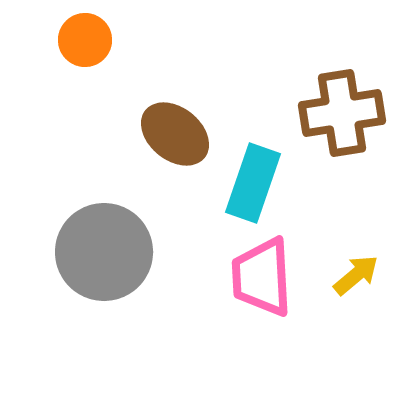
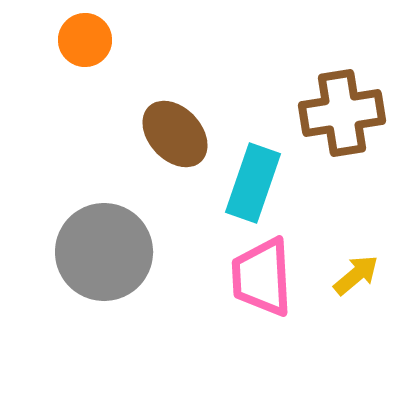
brown ellipse: rotated 8 degrees clockwise
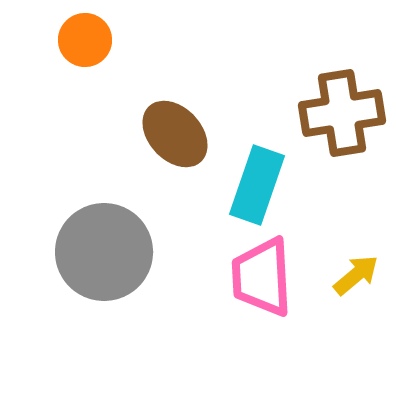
cyan rectangle: moved 4 px right, 2 px down
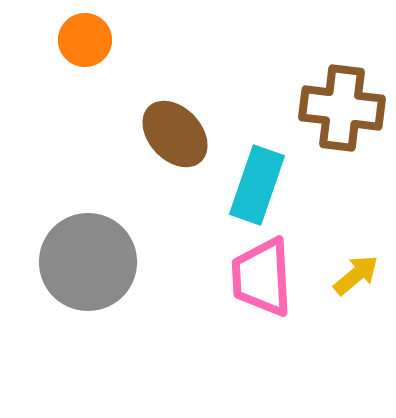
brown cross: moved 5 px up; rotated 16 degrees clockwise
gray circle: moved 16 px left, 10 px down
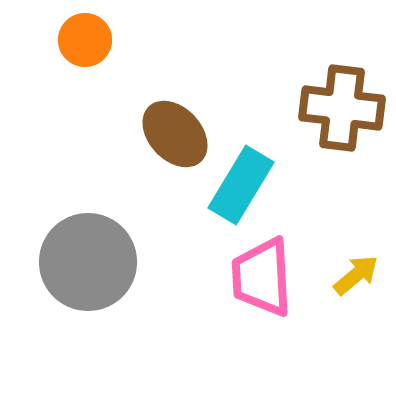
cyan rectangle: moved 16 px left; rotated 12 degrees clockwise
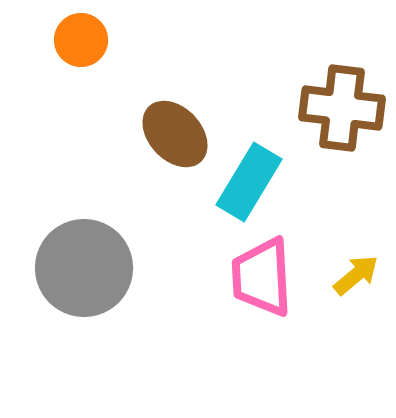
orange circle: moved 4 px left
cyan rectangle: moved 8 px right, 3 px up
gray circle: moved 4 px left, 6 px down
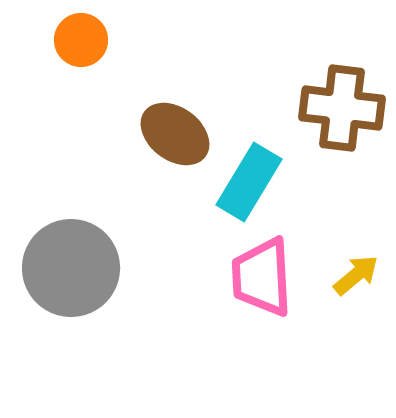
brown ellipse: rotated 10 degrees counterclockwise
gray circle: moved 13 px left
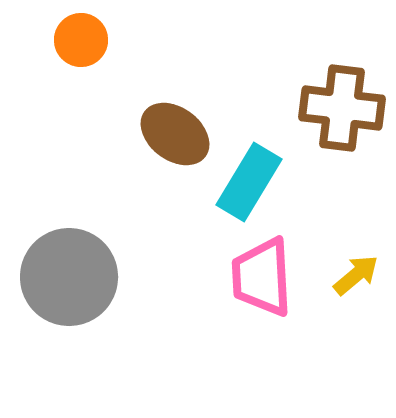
gray circle: moved 2 px left, 9 px down
